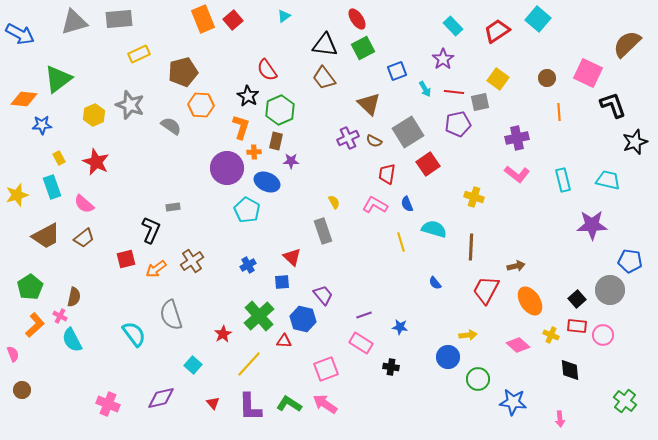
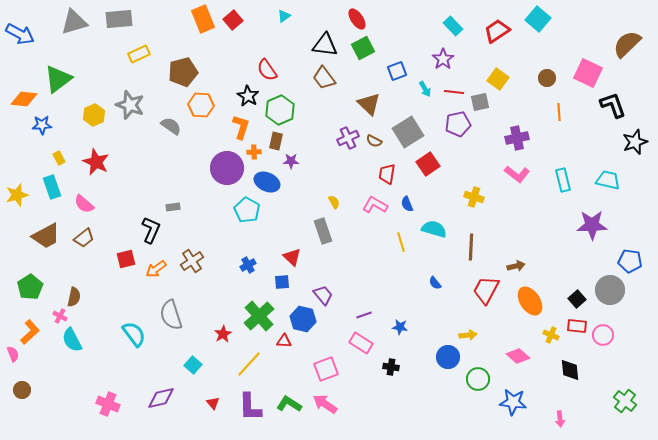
orange L-shape at (35, 325): moved 5 px left, 7 px down
pink diamond at (518, 345): moved 11 px down
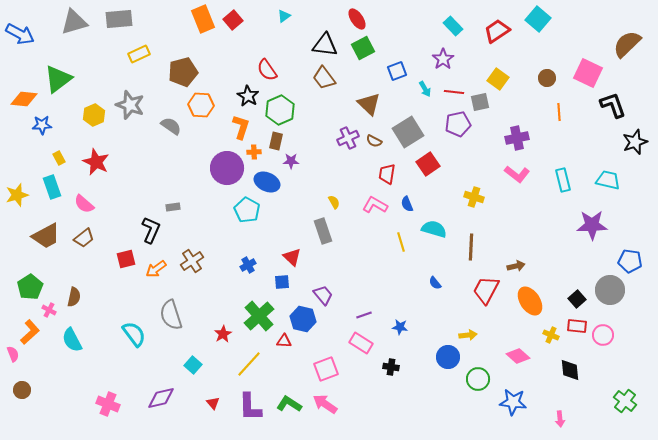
pink cross at (60, 316): moved 11 px left, 6 px up
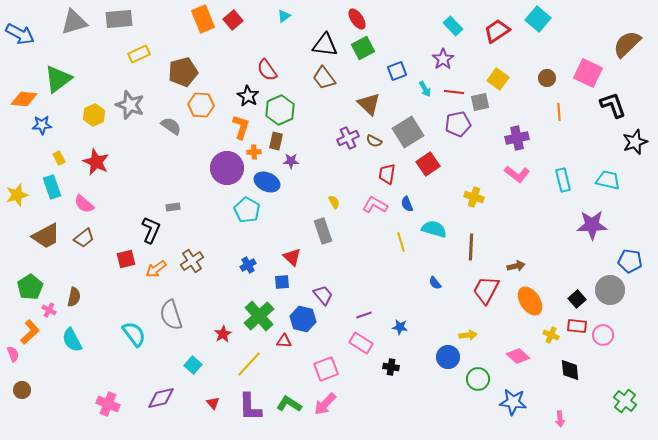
pink arrow at (325, 404): rotated 80 degrees counterclockwise
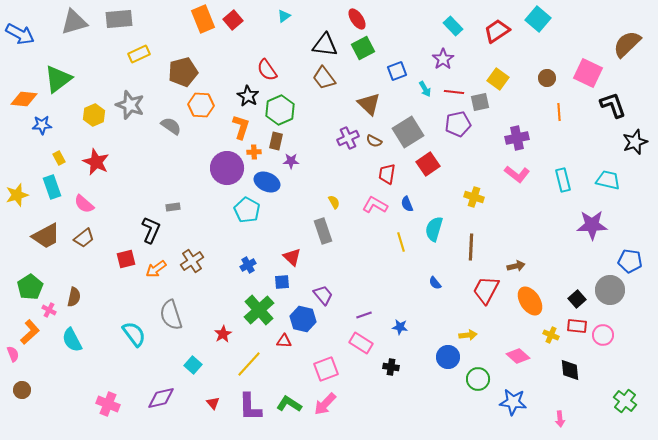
cyan semicircle at (434, 229): rotated 90 degrees counterclockwise
green cross at (259, 316): moved 6 px up
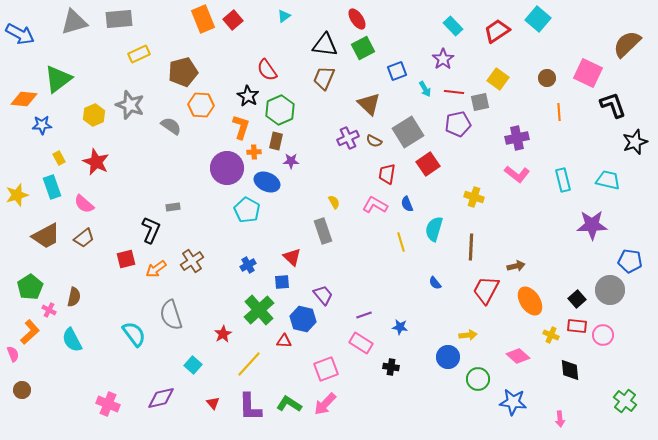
brown trapezoid at (324, 78): rotated 60 degrees clockwise
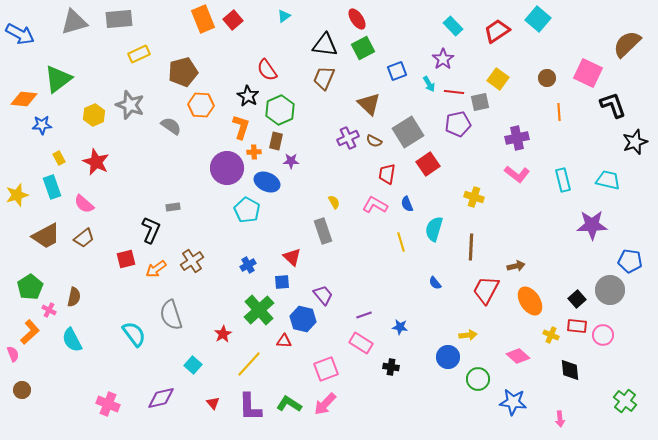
cyan arrow at (425, 89): moved 4 px right, 5 px up
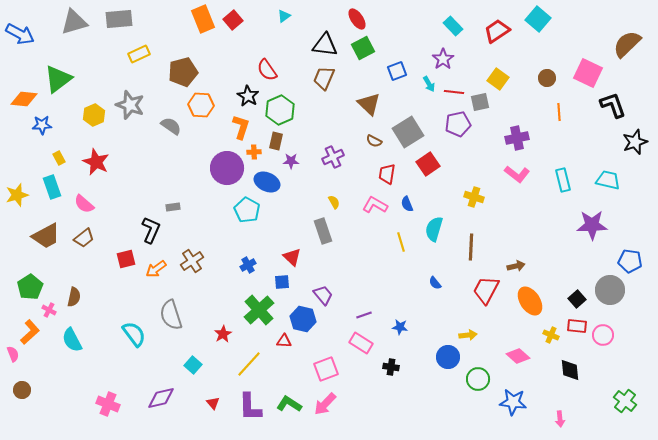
purple cross at (348, 138): moved 15 px left, 19 px down
